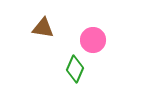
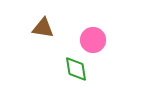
green diamond: moved 1 px right; rotated 32 degrees counterclockwise
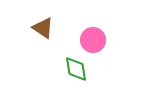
brown triangle: rotated 25 degrees clockwise
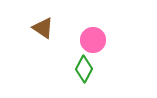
green diamond: moved 8 px right; rotated 36 degrees clockwise
